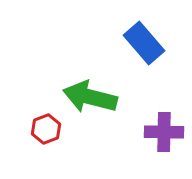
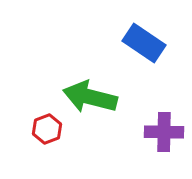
blue rectangle: rotated 15 degrees counterclockwise
red hexagon: moved 1 px right
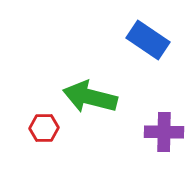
blue rectangle: moved 4 px right, 3 px up
red hexagon: moved 3 px left, 1 px up; rotated 20 degrees clockwise
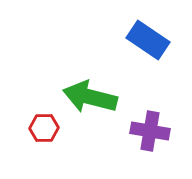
purple cross: moved 14 px left, 1 px up; rotated 9 degrees clockwise
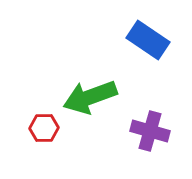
green arrow: rotated 34 degrees counterclockwise
purple cross: rotated 6 degrees clockwise
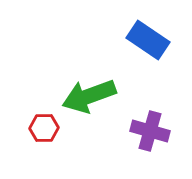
green arrow: moved 1 px left, 1 px up
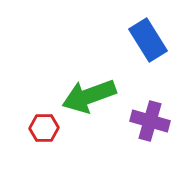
blue rectangle: rotated 24 degrees clockwise
purple cross: moved 10 px up
